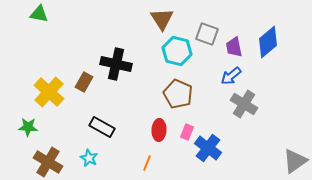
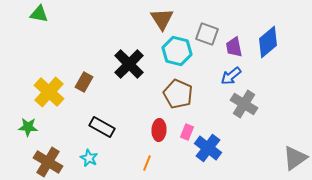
black cross: moved 13 px right; rotated 32 degrees clockwise
gray triangle: moved 3 px up
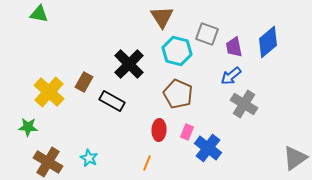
brown triangle: moved 2 px up
black rectangle: moved 10 px right, 26 px up
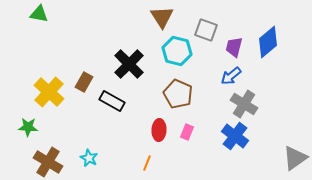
gray square: moved 1 px left, 4 px up
purple trapezoid: rotated 25 degrees clockwise
blue cross: moved 27 px right, 12 px up
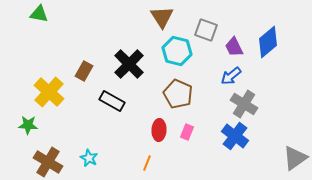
purple trapezoid: rotated 40 degrees counterclockwise
brown rectangle: moved 11 px up
green star: moved 2 px up
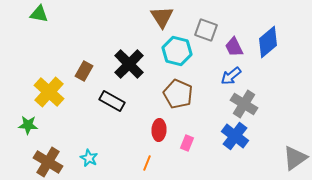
pink rectangle: moved 11 px down
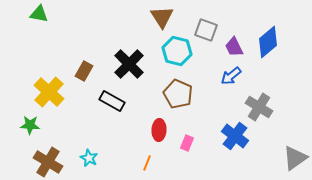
gray cross: moved 15 px right, 3 px down
green star: moved 2 px right
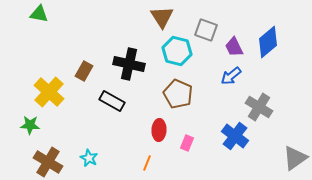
black cross: rotated 32 degrees counterclockwise
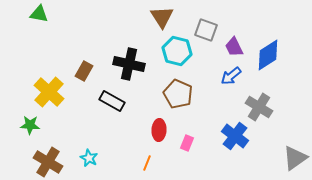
blue diamond: moved 13 px down; rotated 8 degrees clockwise
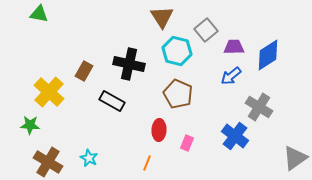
gray square: rotated 30 degrees clockwise
purple trapezoid: rotated 115 degrees clockwise
